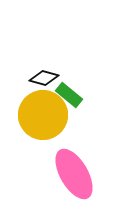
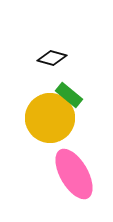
black diamond: moved 8 px right, 20 px up
yellow circle: moved 7 px right, 3 px down
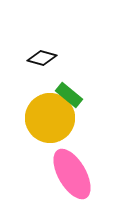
black diamond: moved 10 px left
pink ellipse: moved 2 px left
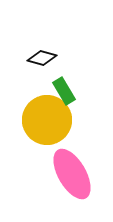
green rectangle: moved 5 px left, 4 px up; rotated 20 degrees clockwise
yellow circle: moved 3 px left, 2 px down
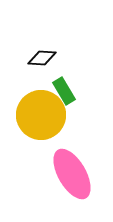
black diamond: rotated 12 degrees counterclockwise
yellow circle: moved 6 px left, 5 px up
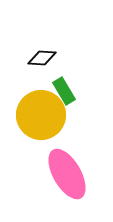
pink ellipse: moved 5 px left
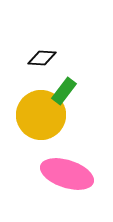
green rectangle: rotated 68 degrees clockwise
pink ellipse: rotated 42 degrees counterclockwise
